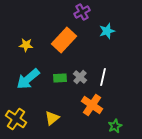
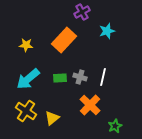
gray cross: rotated 24 degrees counterclockwise
orange cross: moved 2 px left; rotated 10 degrees clockwise
yellow cross: moved 10 px right, 8 px up
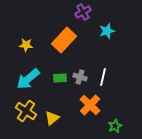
purple cross: moved 1 px right
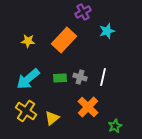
yellow star: moved 2 px right, 4 px up
orange cross: moved 2 px left, 2 px down
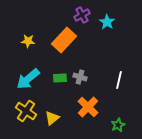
purple cross: moved 1 px left, 3 px down
cyan star: moved 9 px up; rotated 21 degrees counterclockwise
white line: moved 16 px right, 3 px down
green star: moved 3 px right, 1 px up
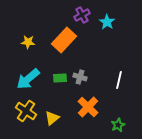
yellow star: moved 1 px down
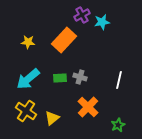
cyan star: moved 5 px left; rotated 28 degrees clockwise
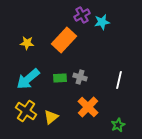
yellow star: moved 1 px left, 1 px down
yellow triangle: moved 1 px left, 1 px up
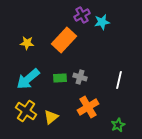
orange cross: rotated 15 degrees clockwise
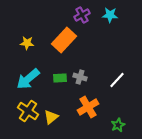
cyan star: moved 8 px right, 7 px up; rotated 14 degrees clockwise
white line: moved 2 px left; rotated 30 degrees clockwise
yellow cross: moved 2 px right
